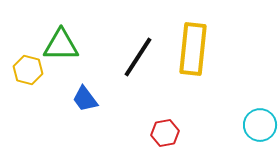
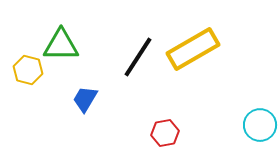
yellow rectangle: rotated 54 degrees clockwise
blue trapezoid: rotated 68 degrees clockwise
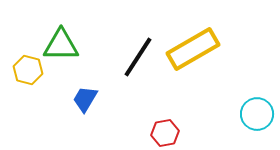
cyan circle: moved 3 px left, 11 px up
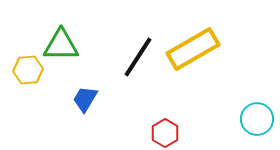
yellow hexagon: rotated 20 degrees counterclockwise
cyan circle: moved 5 px down
red hexagon: rotated 20 degrees counterclockwise
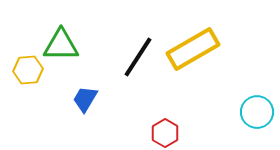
cyan circle: moved 7 px up
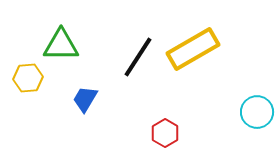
yellow hexagon: moved 8 px down
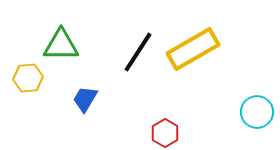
black line: moved 5 px up
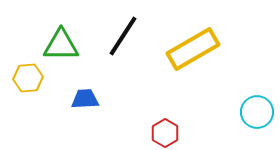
black line: moved 15 px left, 16 px up
blue trapezoid: rotated 56 degrees clockwise
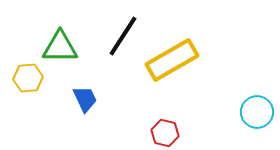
green triangle: moved 1 px left, 2 px down
yellow rectangle: moved 21 px left, 11 px down
blue trapezoid: rotated 68 degrees clockwise
red hexagon: rotated 16 degrees counterclockwise
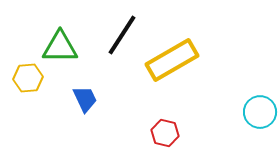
black line: moved 1 px left, 1 px up
cyan circle: moved 3 px right
